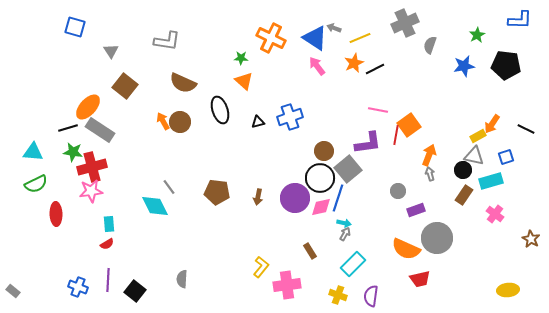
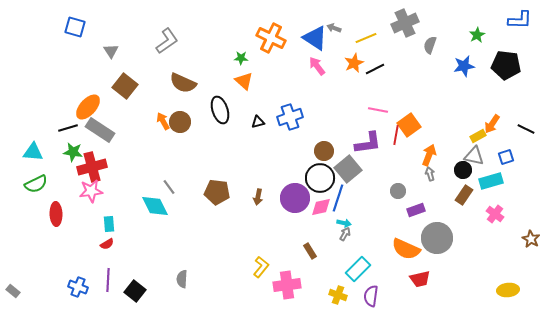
yellow line at (360, 38): moved 6 px right
gray L-shape at (167, 41): rotated 44 degrees counterclockwise
cyan rectangle at (353, 264): moved 5 px right, 5 px down
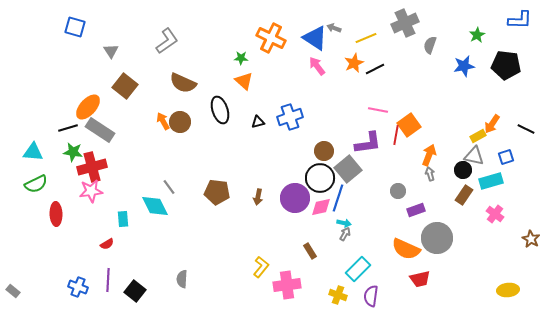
cyan rectangle at (109, 224): moved 14 px right, 5 px up
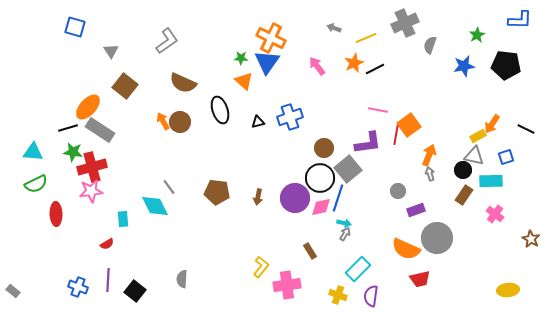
blue triangle at (315, 38): moved 48 px left, 24 px down; rotated 32 degrees clockwise
brown circle at (324, 151): moved 3 px up
cyan rectangle at (491, 181): rotated 15 degrees clockwise
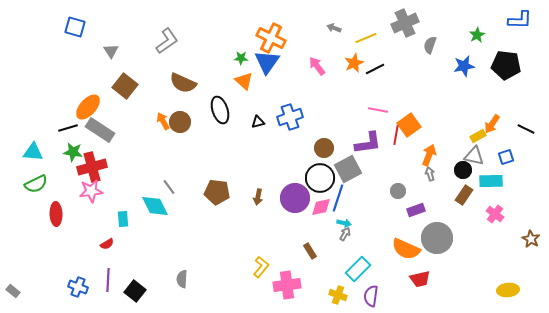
gray square at (348, 169): rotated 12 degrees clockwise
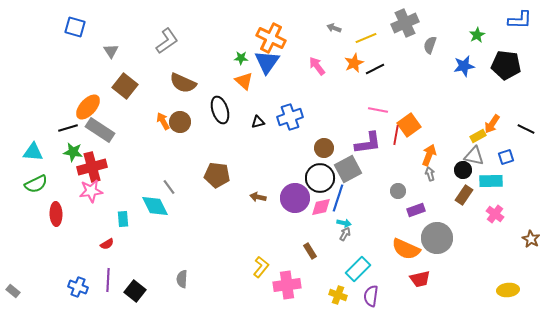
brown pentagon at (217, 192): moved 17 px up
brown arrow at (258, 197): rotated 91 degrees clockwise
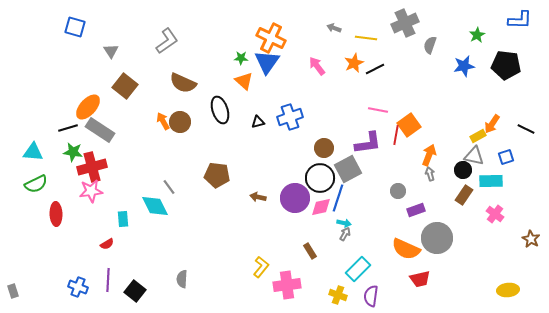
yellow line at (366, 38): rotated 30 degrees clockwise
gray rectangle at (13, 291): rotated 32 degrees clockwise
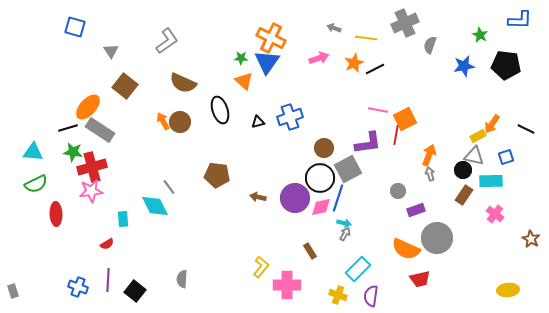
green star at (477, 35): moved 3 px right; rotated 14 degrees counterclockwise
pink arrow at (317, 66): moved 2 px right, 8 px up; rotated 108 degrees clockwise
orange square at (409, 125): moved 4 px left, 6 px up; rotated 10 degrees clockwise
pink cross at (287, 285): rotated 8 degrees clockwise
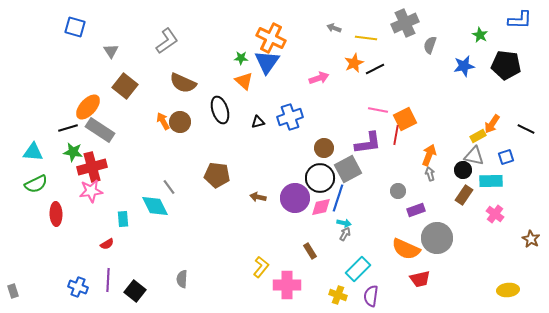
pink arrow at (319, 58): moved 20 px down
